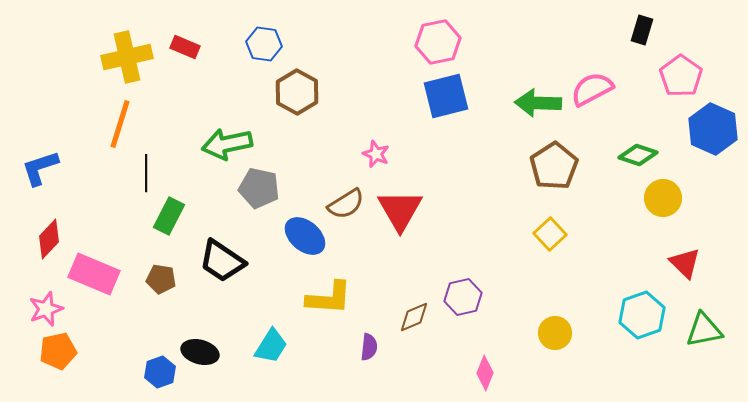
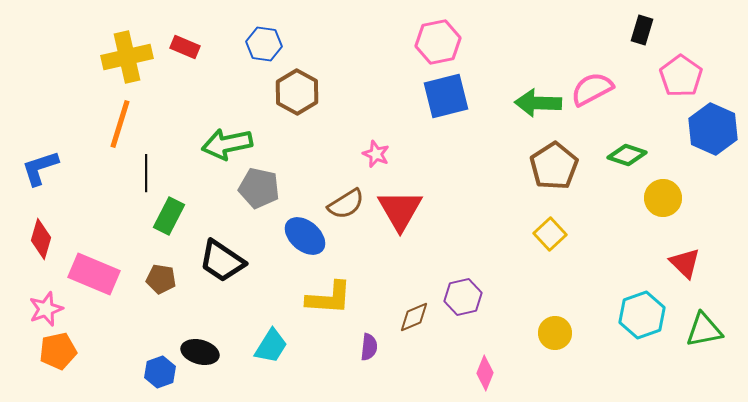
green diamond at (638, 155): moved 11 px left
red diamond at (49, 239): moved 8 px left; rotated 27 degrees counterclockwise
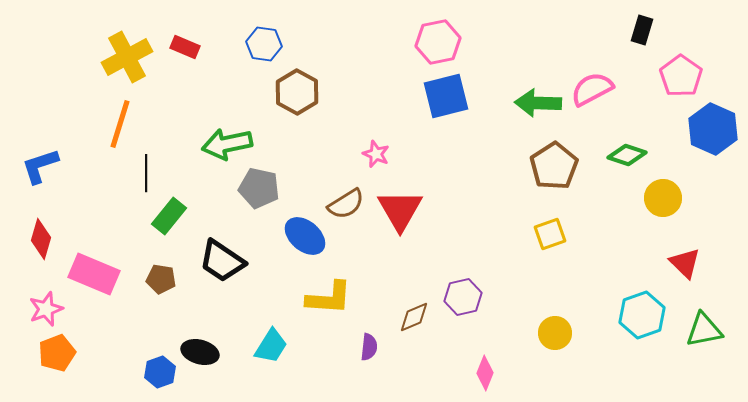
yellow cross at (127, 57): rotated 15 degrees counterclockwise
blue L-shape at (40, 168): moved 2 px up
green rectangle at (169, 216): rotated 12 degrees clockwise
yellow square at (550, 234): rotated 24 degrees clockwise
orange pentagon at (58, 351): moved 1 px left, 2 px down; rotated 9 degrees counterclockwise
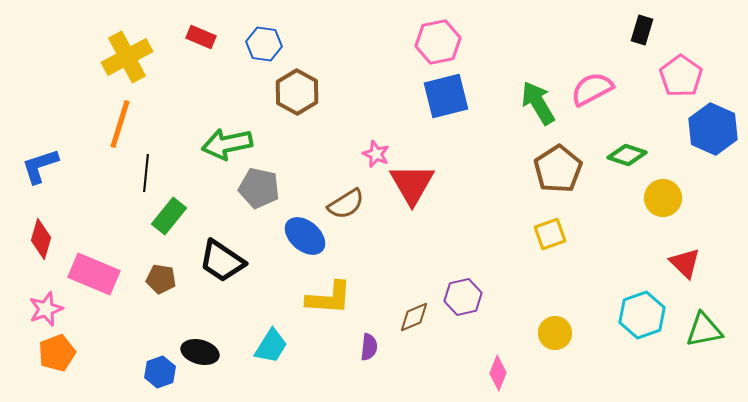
red rectangle at (185, 47): moved 16 px right, 10 px up
green arrow at (538, 103): rotated 57 degrees clockwise
brown pentagon at (554, 166): moved 4 px right, 3 px down
black line at (146, 173): rotated 6 degrees clockwise
red triangle at (400, 210): moved 12 px right, 26 px up
pink diamond at (485, 373): moved 13 px right
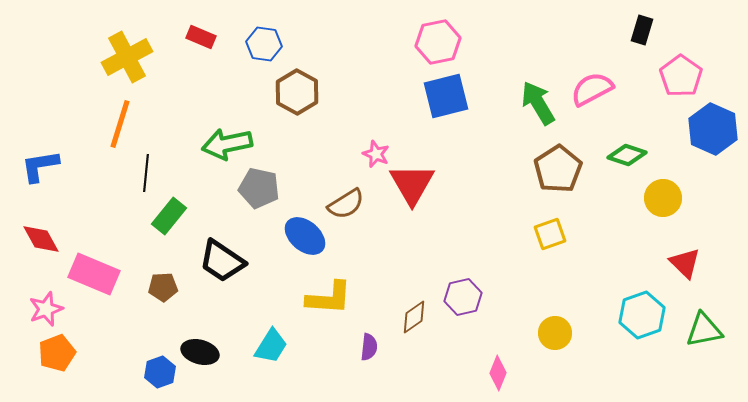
blue L-shape at (40, 166): rotated 9 degrees clockwise
red diamond at (41, 239): rotated 45 degrees counterclockwise
brown pentagon at (161, 279): moved 2 px right, 8 px down; rotated 12 degrees counterclockwise
brown diamond at (414, 317): rotated 12 degrees counterclockwise
